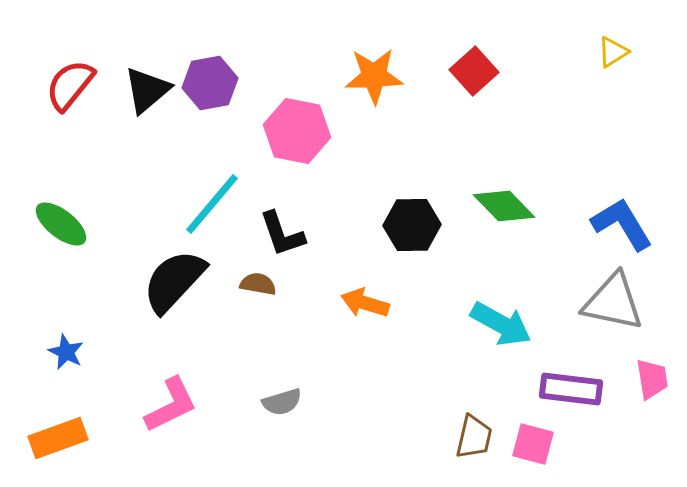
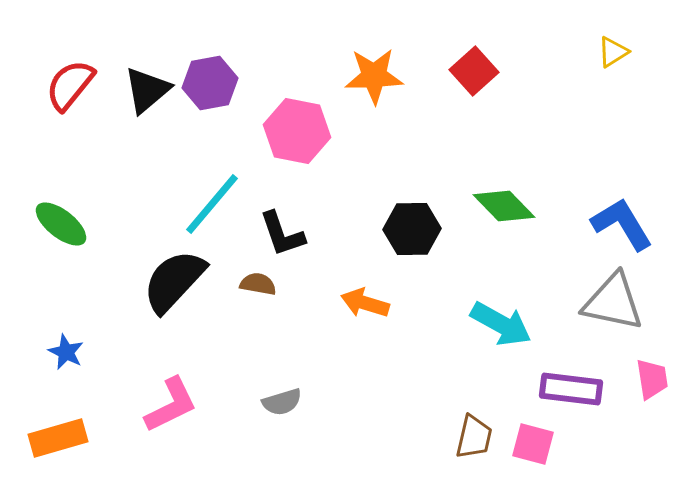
black hexagon: moved 4 px down
orange rectangle: rotated 4 degrees clockwise
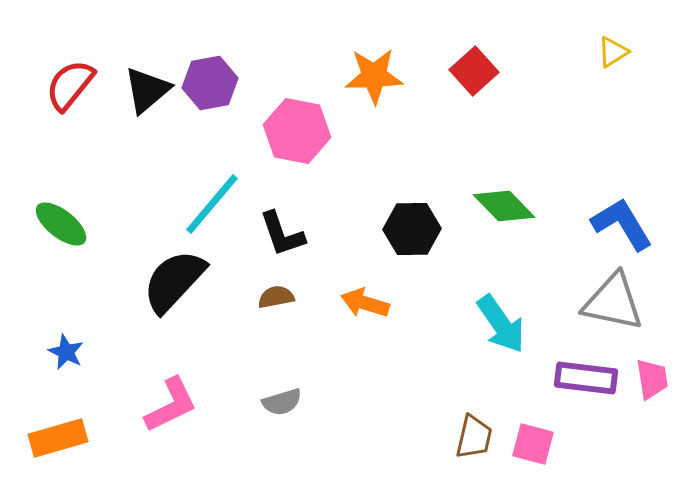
brown semicircle: moved 18 px right, 13 px down; rotated 21 degrees counterclockwise
cyan arrow: rotated 26 degrees clockwise
purple rectangle: moved 15 px right, 11 px up
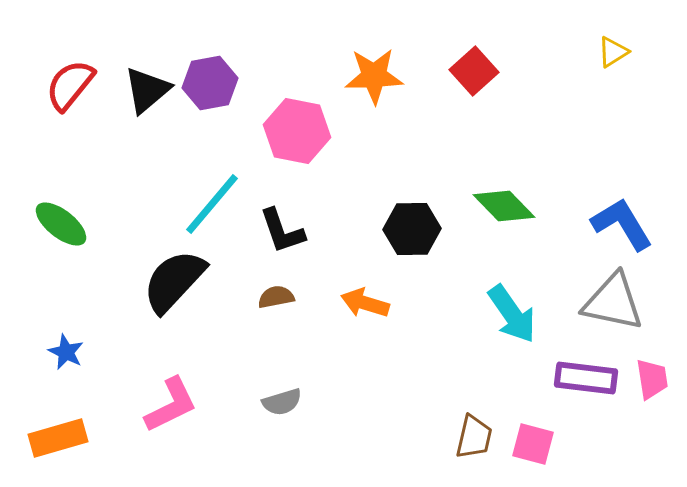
black L-shape: moved 3 px up
cyan arrow: moved 11 px right, 10 px up
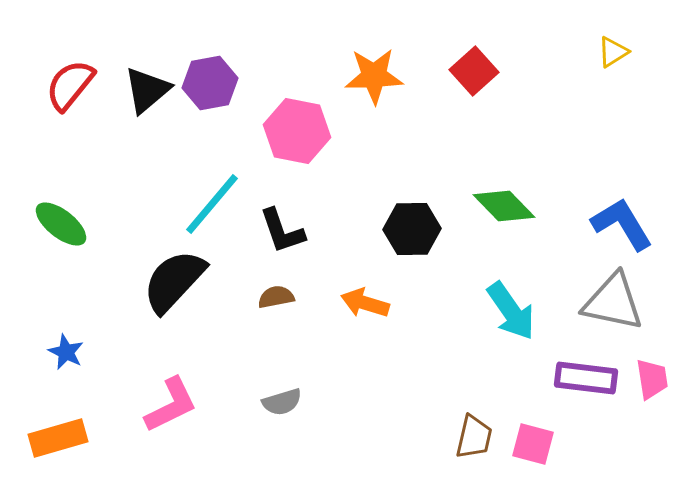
cyan arrow: moved 1 px left, 3 px up
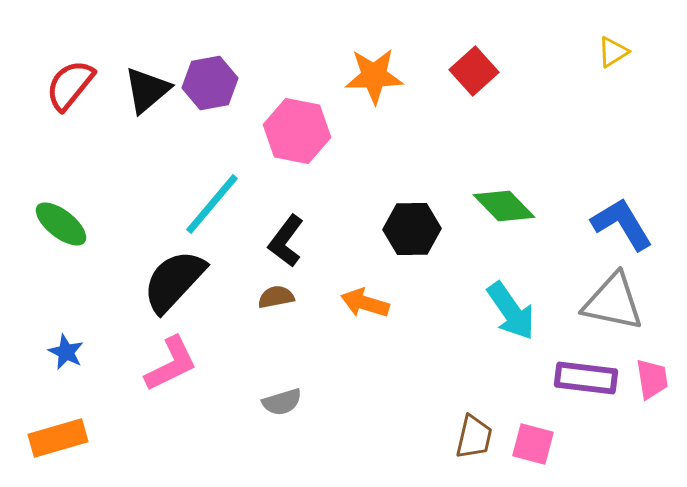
black L-shape: moved 4 px right, 10 px down; rotated 56 degrees clockwise
pink L-shape: moved 41 px up
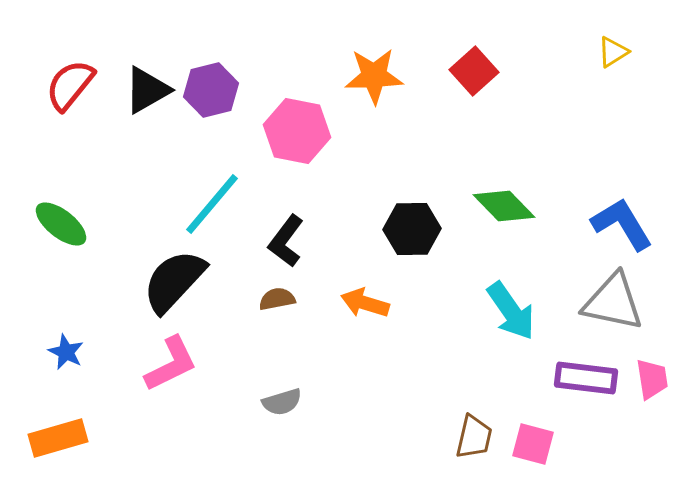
purple hexagon: moved 1 px right, 7 px down; rotated 4 degrees counterclockwise
black triangle: rotated 10 degrees clockwise
brown semicircle: moved 1 px right, 2 px down
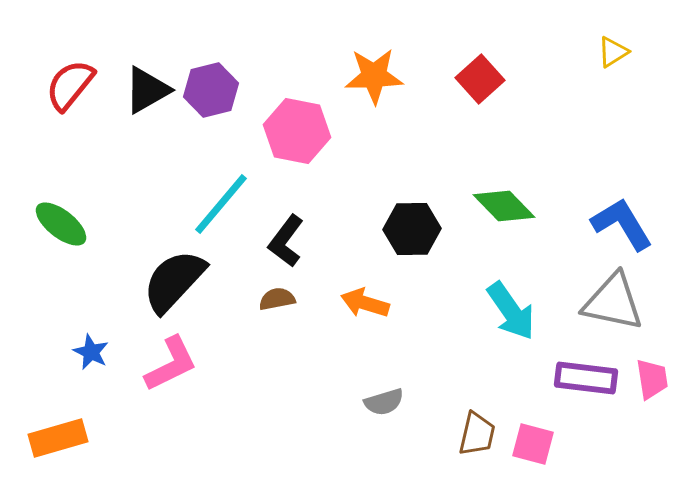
red square: moved 6 px right, 8 px down
cyan line: moved 9 px right
blue star: moved 25 px right
gray semicircle: moved 102 px right
brown trapezoid: moved 3 px right, 3 px up
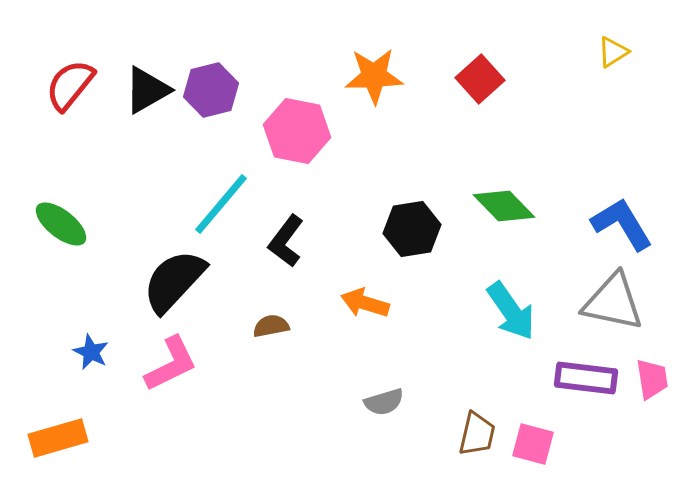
black hexagon: rotated 8 degrees counterclockwise
brown semicircle: moved 6 px left, 27 px down
